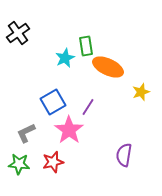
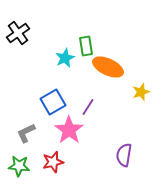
green star: moved 2 px down
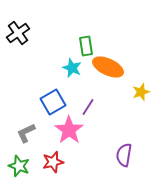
cyan star: moved 7 px right, 10 px down; rotated 24 degrees counterclockwise
green star: rotated 15 degrees clockwise
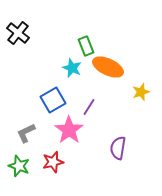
black cross: rotated 15 degrees counterclockwise
green rectangle: rotated 12 degrees counterclockwise
blue square: moved 2 px up
purple line: moved 1 px right
purple semicircle: moved 6 px left, 7 px up
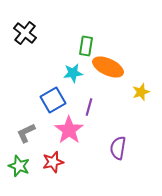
black cross: moved 7 px right
green rectangle: rotated 30 degrees clockwise
cyan star: moved 1 px right, 5 px down; rotated 30 degrees counterclockwise
purple line: rotated 18 degrees counterclockwise
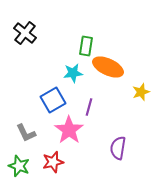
gray L-shape: rotated 90 degrees counterclockwise
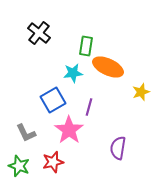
black cross: moved 14 px right
